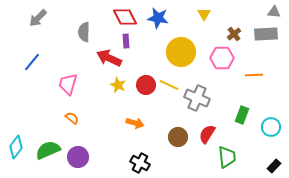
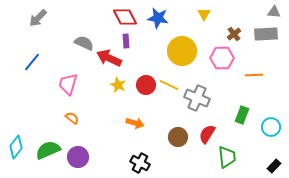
gray semicircle: moved 11 px down; rotated 114 degrees clockwise
yellow circle: moved 1 px right, 1 px up
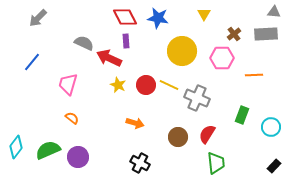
green trapezoid: moved 11 px left, 6 px down
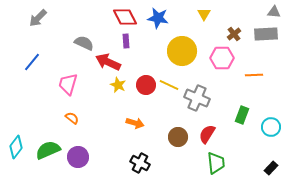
red arrow: moved 1 px left, 4 px down
black rectangle: moved 3 px left, 2 px down
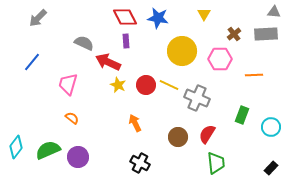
pink hexagon: moved 2 px left, 1 px down
orange arrow: rotated 132 degrees counterclockwise
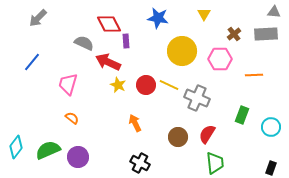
red diamond: moved 16 px left, 7 px down
green trapezoid: moved 1 px left
black rectangle: rotated 24 degrees counterclockwise
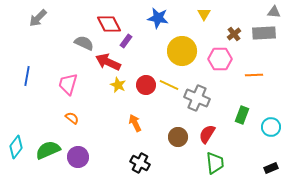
gray rectangle: moved 2 px left, 1 px up
purple rectangle: rotated 40 degrees clockwise
blue line: moved 5 px left, 14 px down; rotated 30 degrees counterclockwise
black rectangle: rotated 48 degrees clockwise
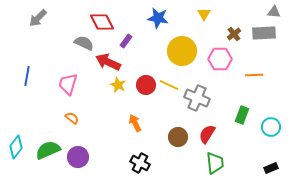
red diamond: moved 7 px left, 2 px up
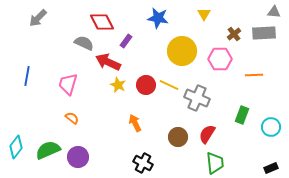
black cross: moved 3 px right
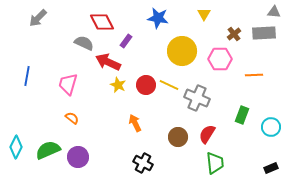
cyan diamond: rotated 10 degrees counterclockwise
